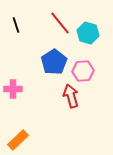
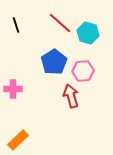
red line: rotated 10 degrees counterclockwise
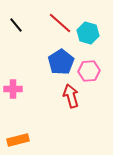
black line: rotated 21 degrees counterclockwise
blue pentagon: moved 7 px right
pink hexagon: moved 6 px right
orange rectangle: rotated 30 degrees clockwise
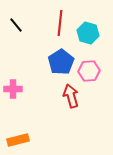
red line: rotated 55 degrees clockwise
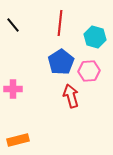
black line: moved 3 px left
cyan hexagon: moved 7 px right, 4 px down
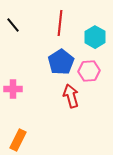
cyan hexagon: rotated 15 degrees clockwise
orange rectangle: rotated 50 degrees counterclockwise
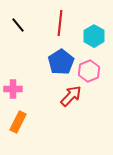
black line: moved 5 px right
cyan hexagon: moved 1 px left, 1 px up
pink hexagon: rotated 20 degrees counterclockwise
red arrow: rotated 60 degrees clockwise
orange rectangle: moved 18 px up
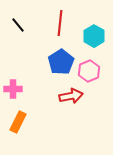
red arrow: rotated 35 degrees clockwise
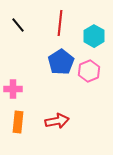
red arrow: moved 14 px left, 25 px down
orange rectangle: rotated 20 degrees counterclockwise
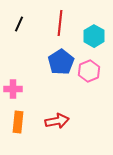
black line: moved 1 px right, 1 px up; rotated 63 degrees clockwise
